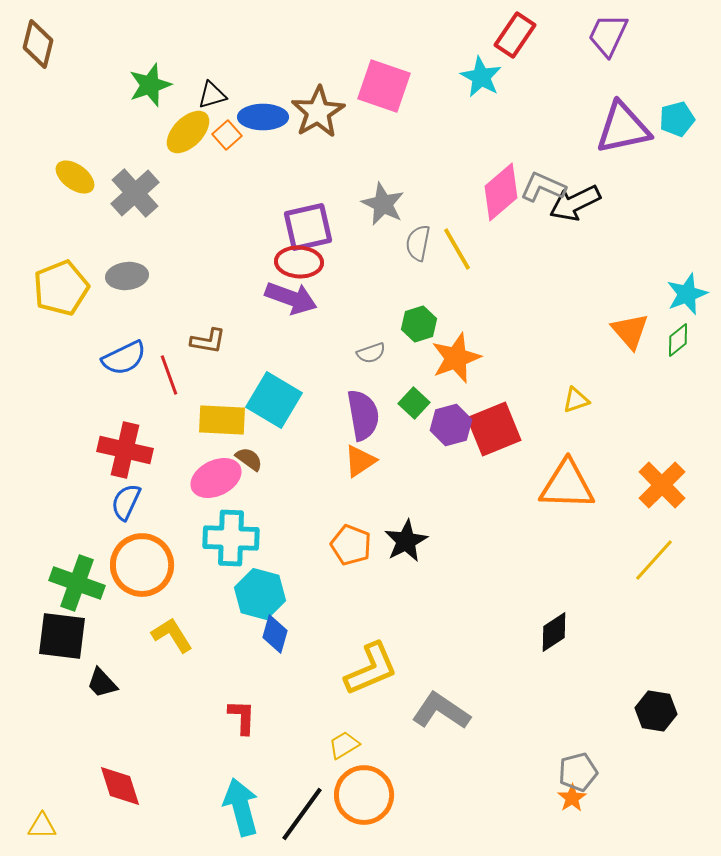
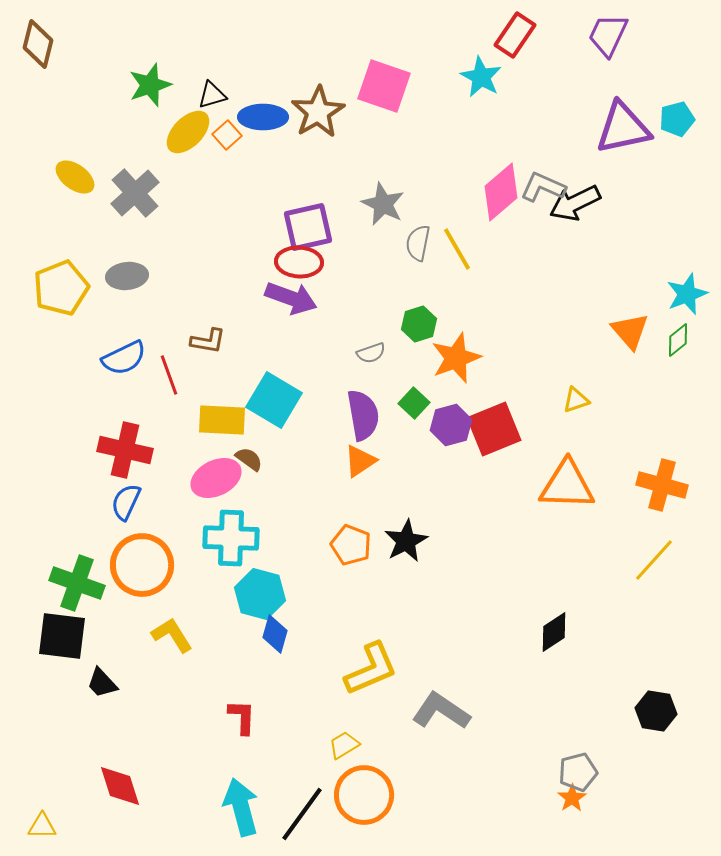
orange cross at (662, 485): rotated 30 degrees counterclockwise
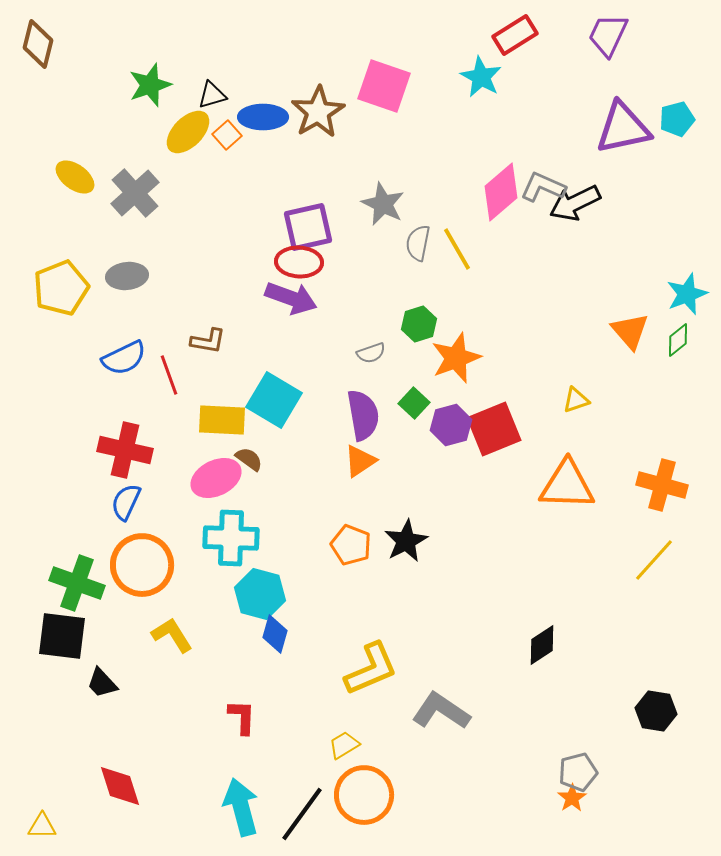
red rectangle at (515, 35): rotated 24 degrees clockwise
black diamond at (554, 632): moved 12 px left, 13 px down
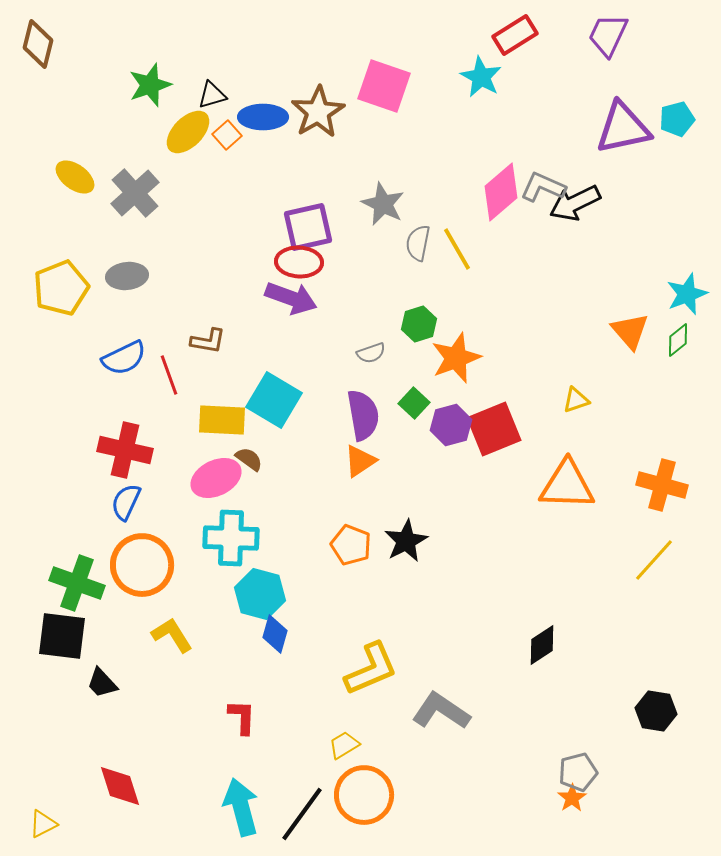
yellow triangle at (42, 826): moved 1 px right, 2 px up; rotated 28 degrees counterclockwise
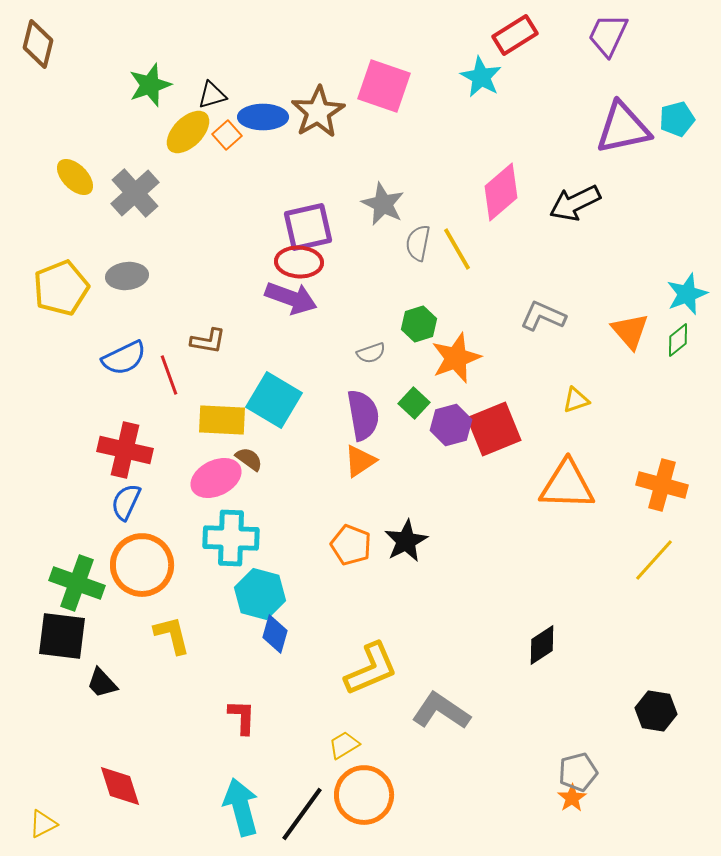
yellow ellipse at (75, 177): rotated 9 degrees clockwise
gray L-shape at (543, 187): moved 129 px down
yellow L-shape at (172, 635): rotated 18 degrees clockwise
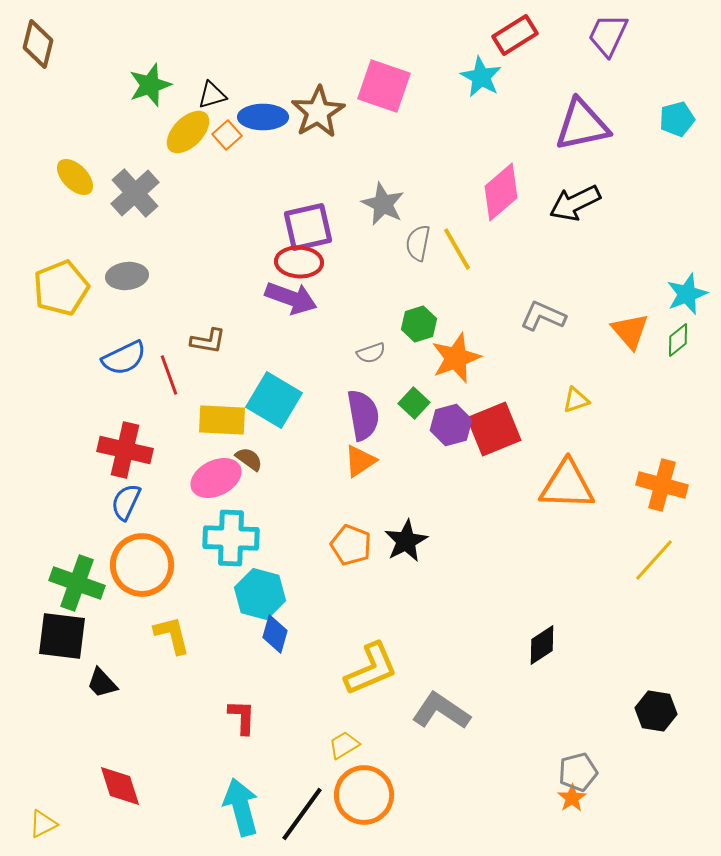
purple triangle at (623, 128): moved 41 px left, 3 px up
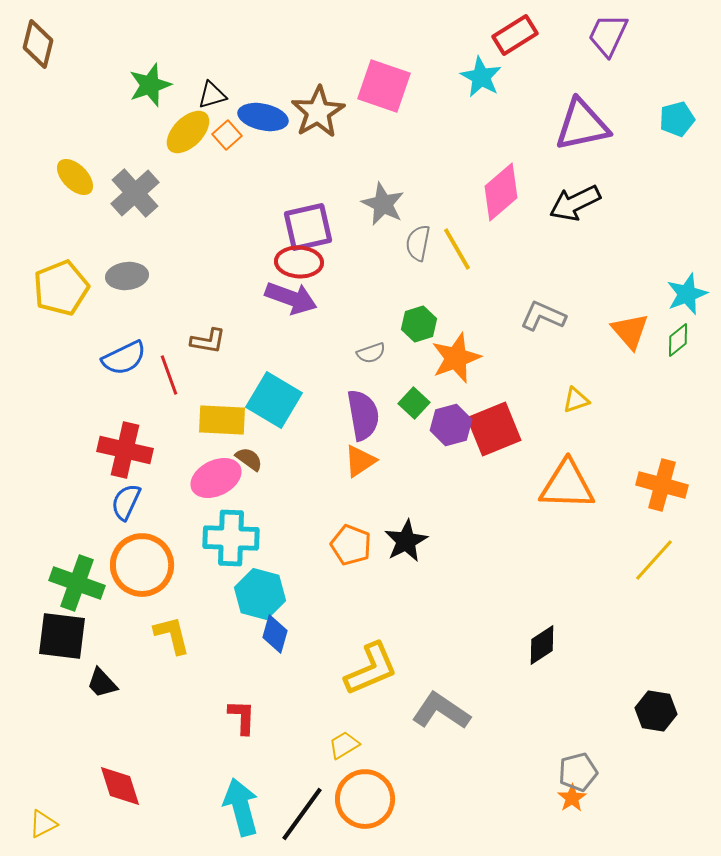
blue ellipse at (263, 117): rotated 12 degrees clockwise
orange circle at (364, 795): moved 1 px right, 4 px down
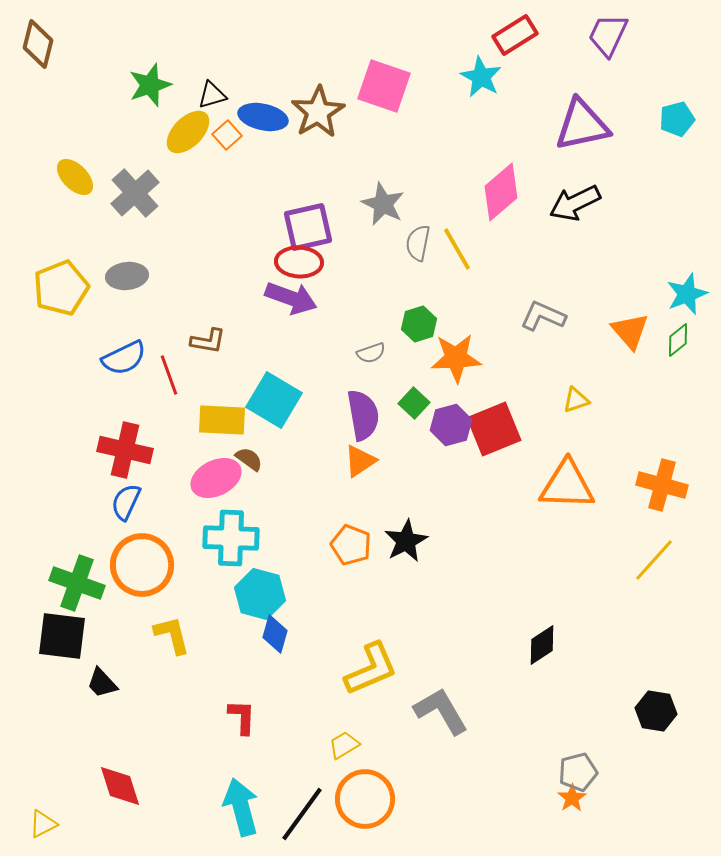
orange star at (456, 358): rotated 18 degrees clockwise
gray L-shape at (441, 711): rotated 26 degrees clockwise
